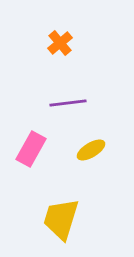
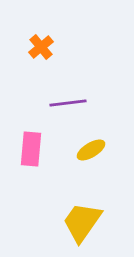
orange cross: moved 19 px left, 4 px down
pink rectangle: rotated 24 degrees counterclockwise
yellow trapezoid: moved 21 px right, 3 px down; rotated 18 degrees clockwise
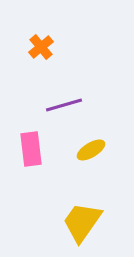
purple line: moved 4 px left, 2 px down; rotated 9 degrees counterclockwise
pink rectangle: rotated 12 degrees counterclockwise
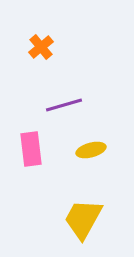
yellow ellipse: rotated 16 degrees clockwise
yellow trapezoid: moved 1 px right, 3 px up; rotated 6 degrees counterclockwise
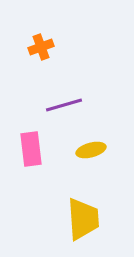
orange cross: rotated 20 degrees clockwise
yellow trapezoid: rotated 147 degrees clockwise
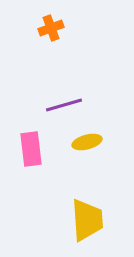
orange cross: moved 10 px right, 19 px up
yellow ellipse: moved 4 px left, 8 px up
yellow trapezoid: moved 4 px right, 1 px down
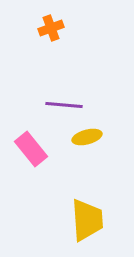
purple line: rotated 21 degrees clockwise
yellow ellipse: moved 5 px up
pink rectangle: rotated 32 degrees counterclockwise
